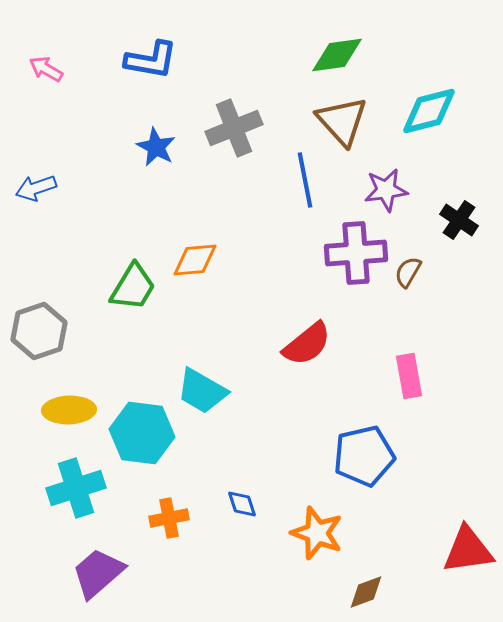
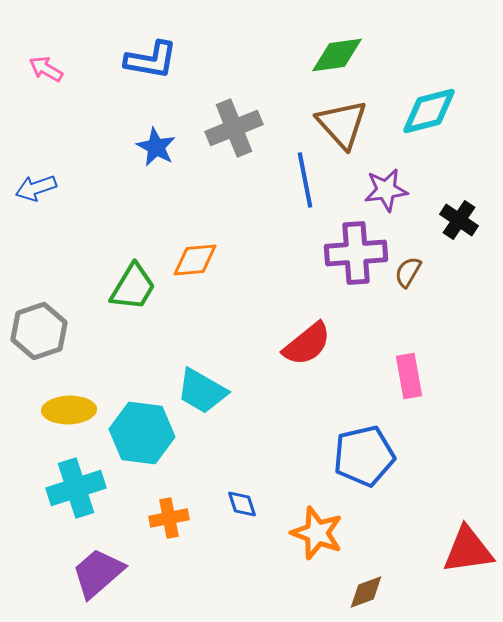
brown triangle: moved 3 px down
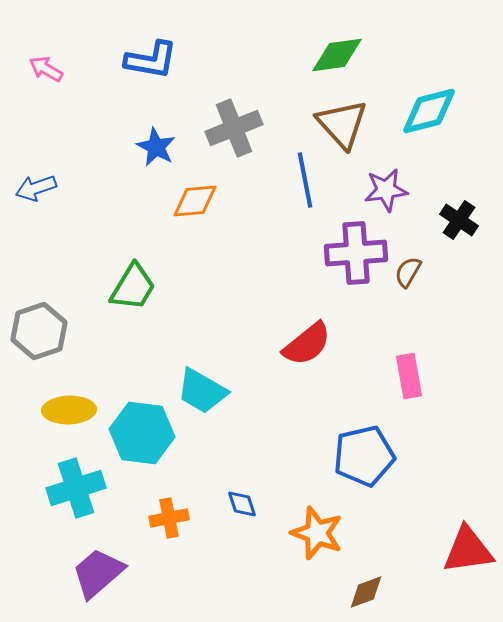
orange diamond: moved 59 px up
